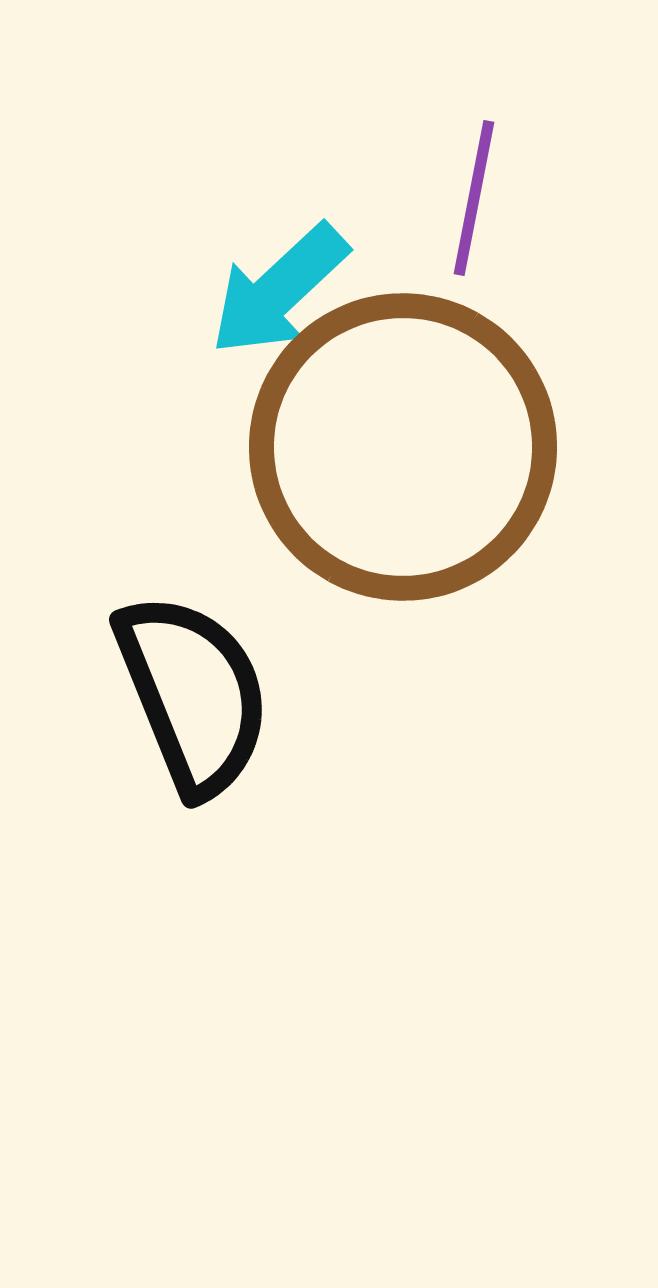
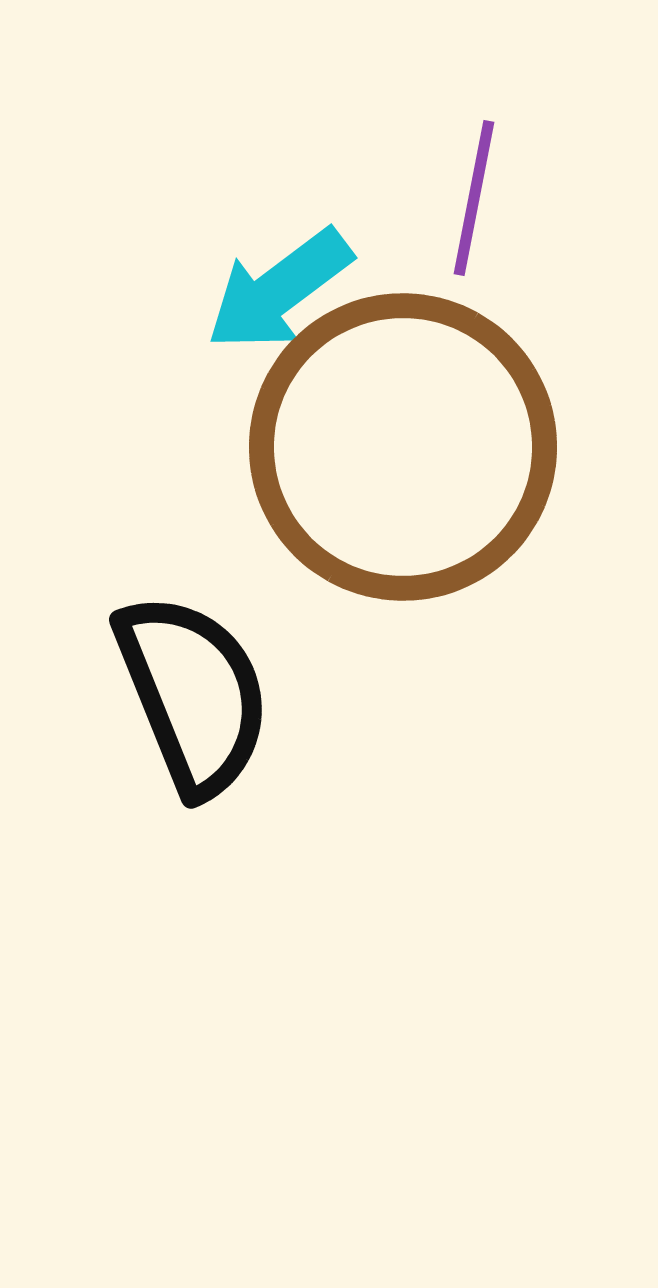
cyan arrow: rotated 6 degrees clockwise
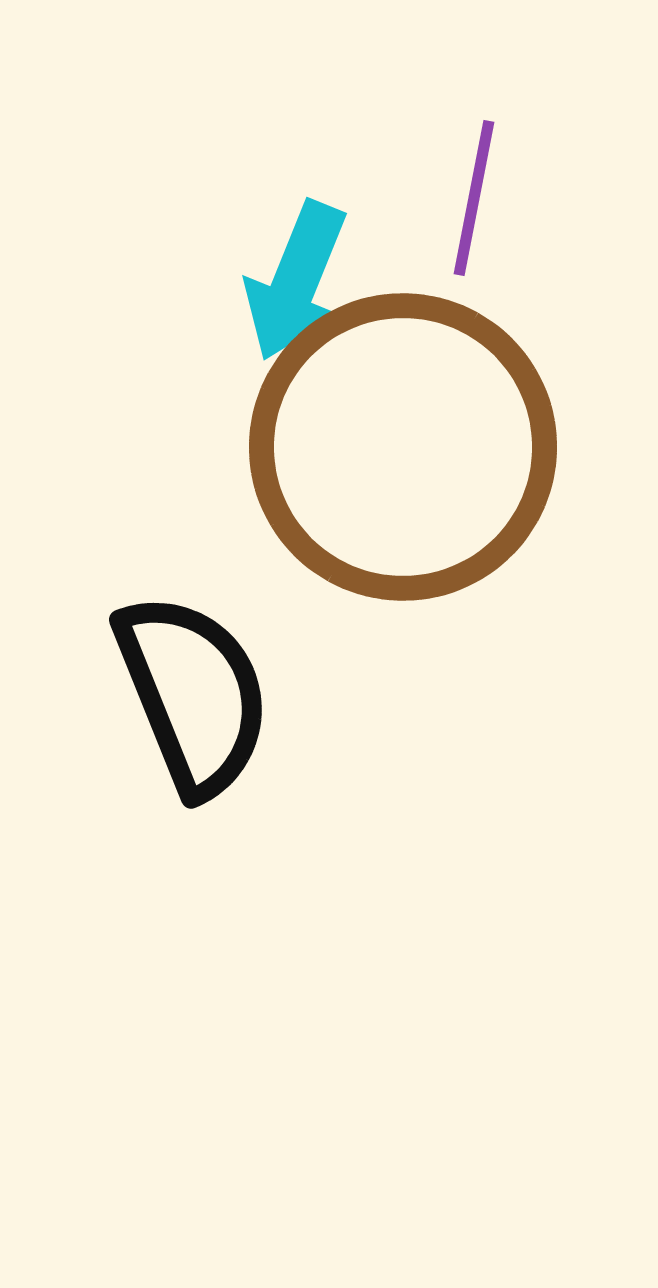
cyan arrow: moved 17 px right, 9 px up; rotated 31 degrees counterclockwise
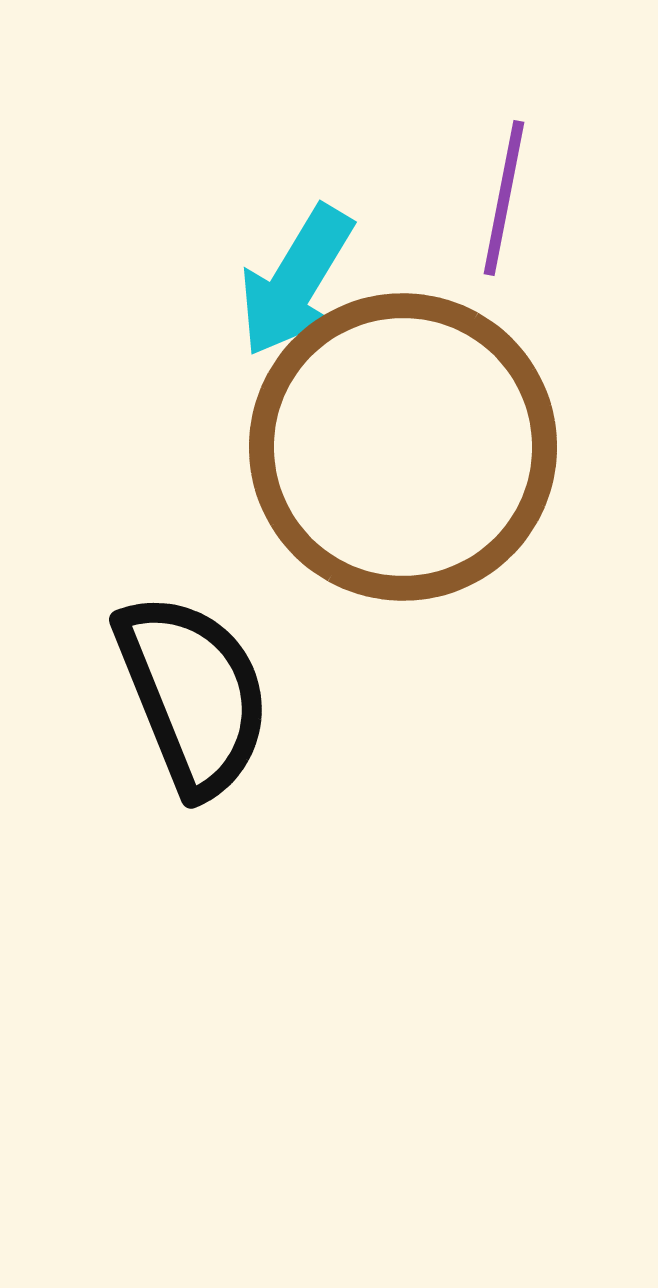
purple line: moved 30 px right
cyan arrow: rotated 9 degrees clockwise
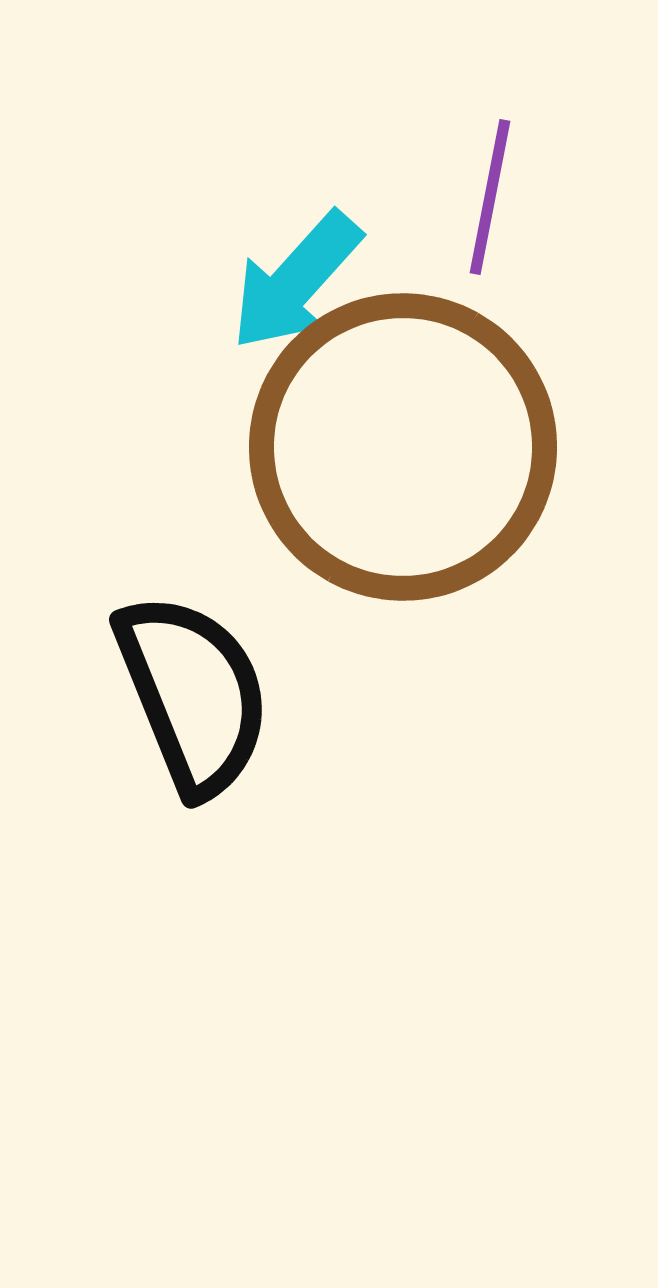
purple line: moved 14 px left, 1 px up
cyan arrow: rotated 11 degrees clockwise
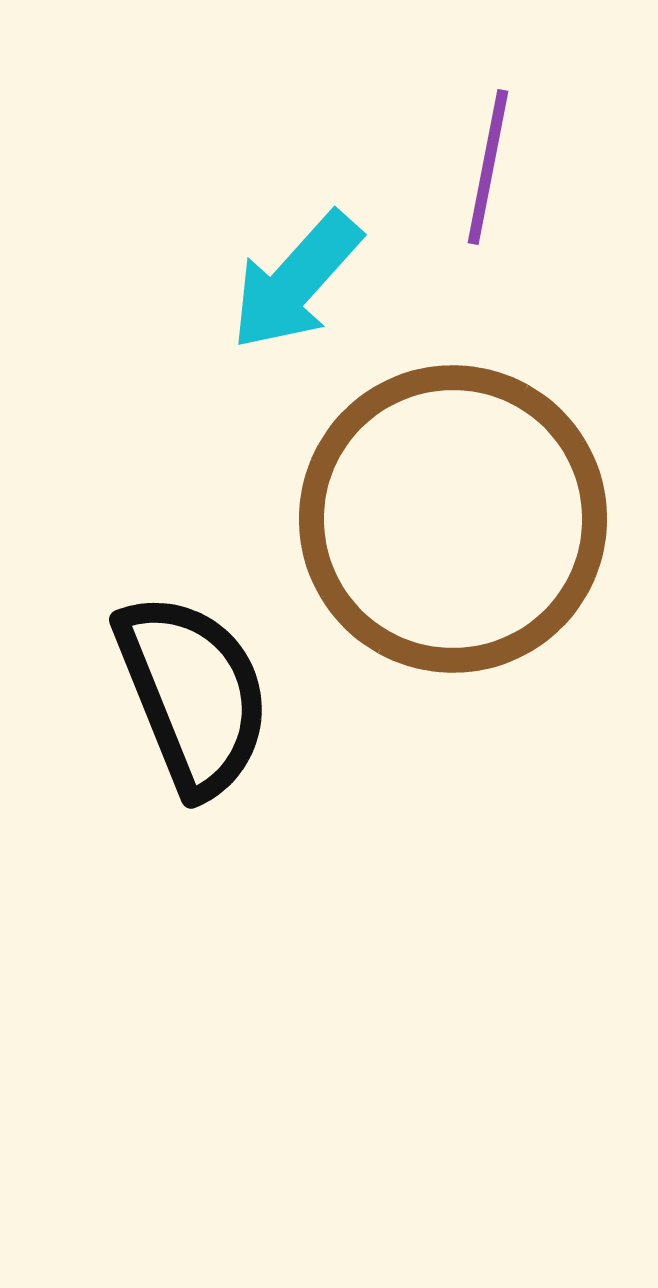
purple line: moved 2 px left, 30 px up
brown circle: moved 50 px right, 72 px down
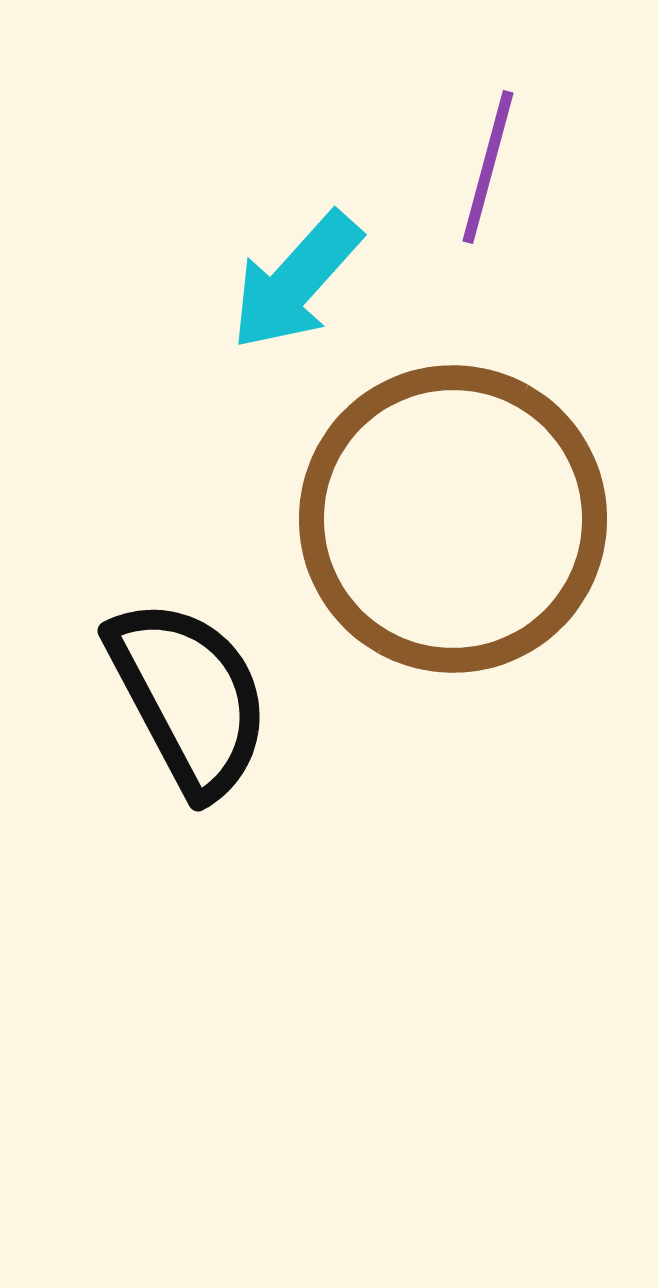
purple line: rotated 4 degrees clockwise
black semicircle: moved 4 px left, 3 px down; rotated 6 degrees counterclockwise
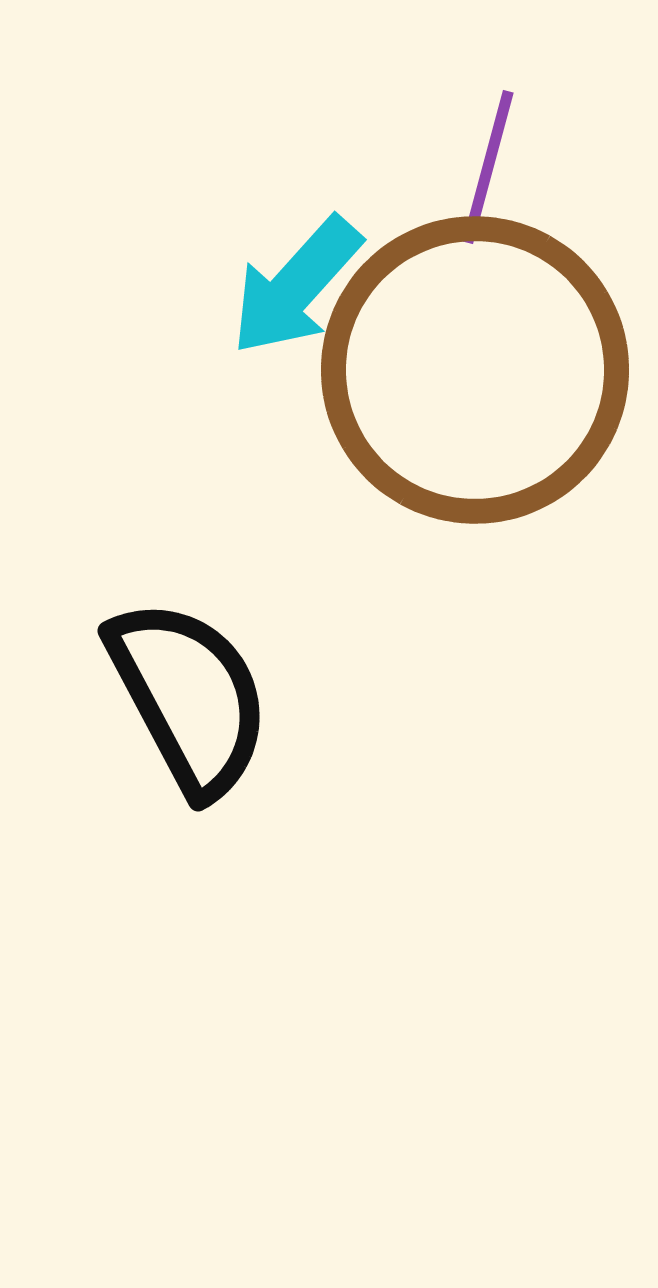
cyan arrow: moved 5 px down
brown circle: moved 22 px right, 149 px up
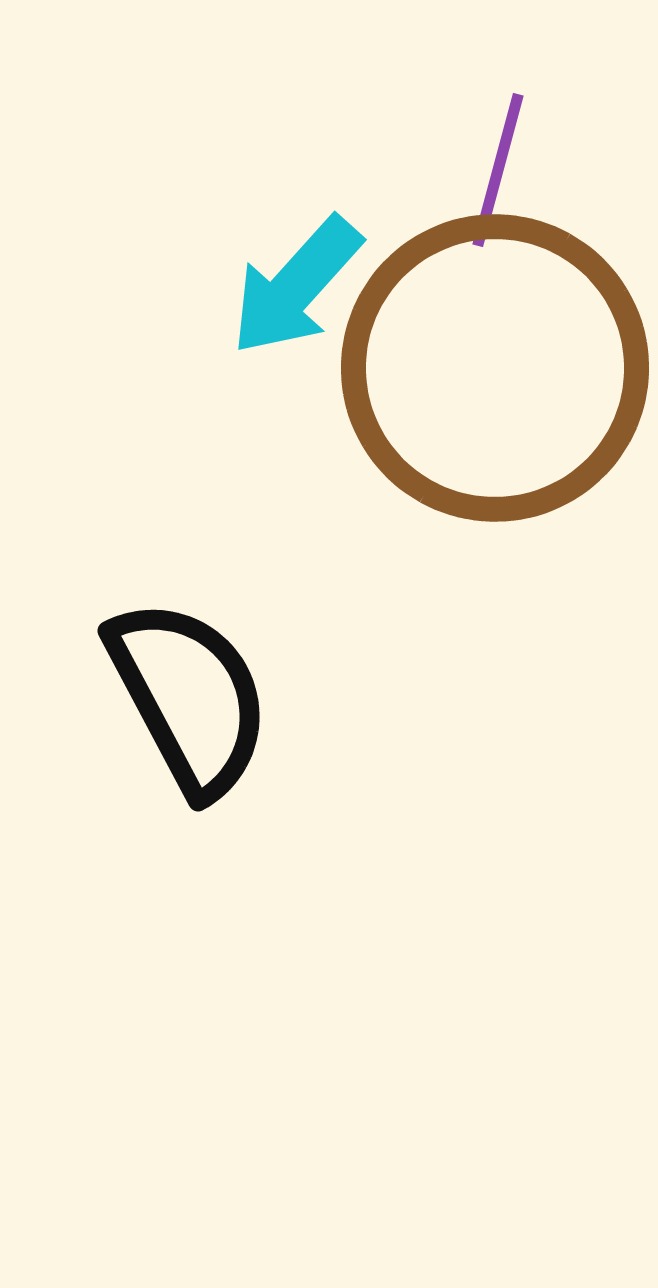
purple line: moved 10 px right, 3 px down
brown circle: moved 20 px right, 2 px up
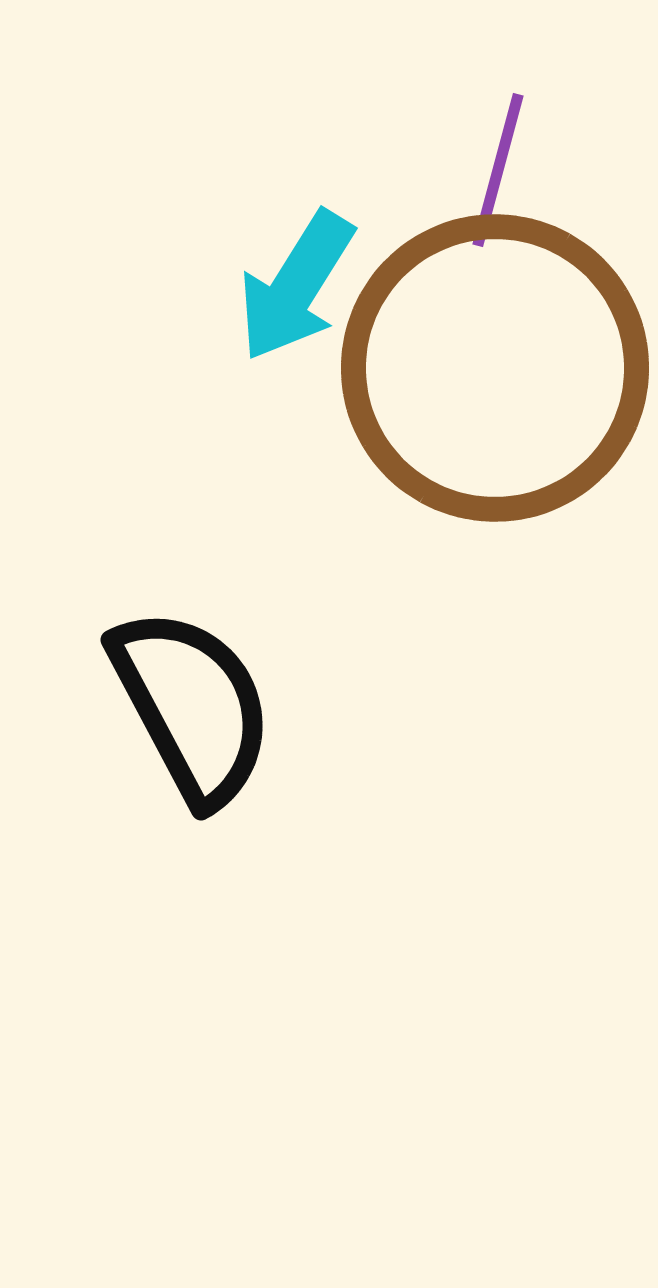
cyan arrow: rotated 10 degrees counterclockwise
black semicircle: moved 3 px right, 9 px down
